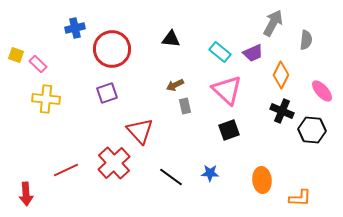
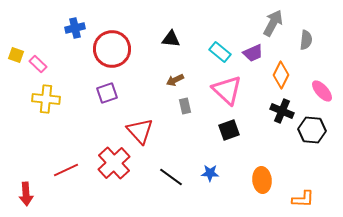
brown arrow: moved 5 px up
orange L-shape: moved 3 px right, 1 px down
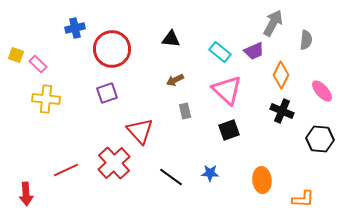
purple trapezoid: moved 1 px right, 2 px up
gray rectangle: moved 5 px down
black hexagon: moved 8 px right, 9 px down
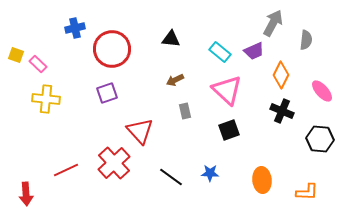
orange L-shape: moved 4 px right, 7 px up
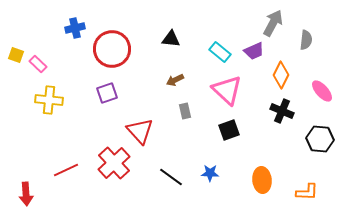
yellow cross: moved 3 px right, 1 px down
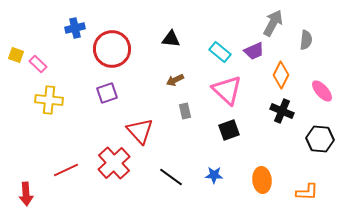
blue star: moved 4 px right, 2 px down
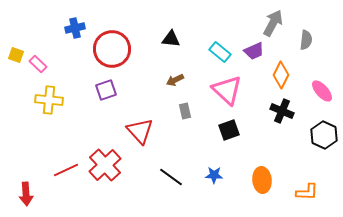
purple square: moved 1 px left, 3 px up
black hexagon: moved 4 px right, 4 px up; rotated 20 degrees clockwise
red cross: moved 9 px left, 2 px down
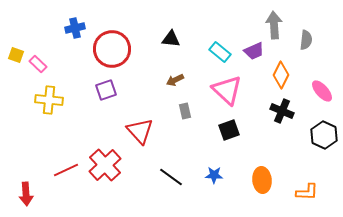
gray arrow: moved 1 px right, 2 px down; rotated 32 degrees counterclockwise
